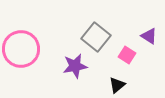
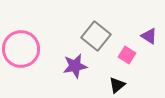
gray square: moved 1 px up
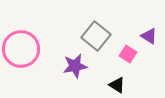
pink square: moved 1 px right, 1 px up
black triangle: rotated 48 degrees counterclockwise
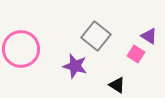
pink square: moved 8 px right
purple star: rotated 25 degrees clockwise
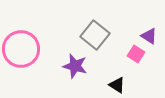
gray square: moved 1 px left, 1 px up
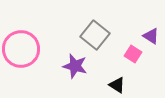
purple triangle: moved 2 px right
pink square: moved 3 px left
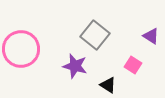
pink square: moved 11 px down
black triangle: moved 9 px left
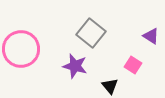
gray square: moved 4 px left, 2 px up
black triangle: moved 2 px right, 1 px down; rotated 18 degrees clockwise
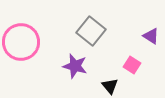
gray square: moved 2 px up
pink circle: moved 7 px up
pink square: moved 1 px left
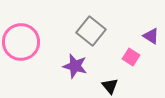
pink square: moved 1 px left, 8 px up
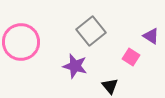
gray square: rotated 12 degrees clockwise
